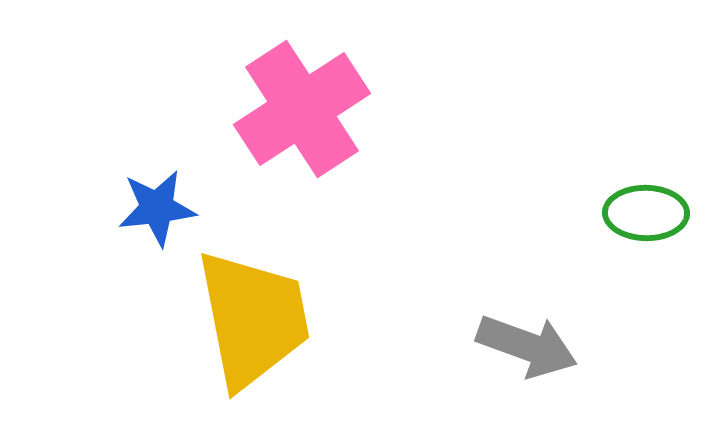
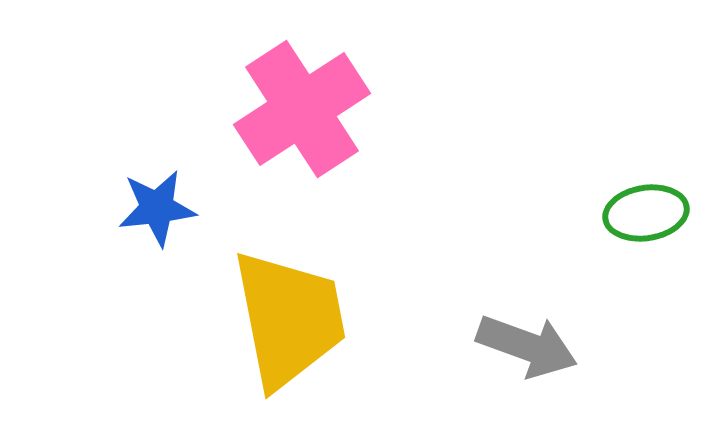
green ellipse: rotated 10 degrees counterclockwise
yellow trapezoid: moved 36 px right
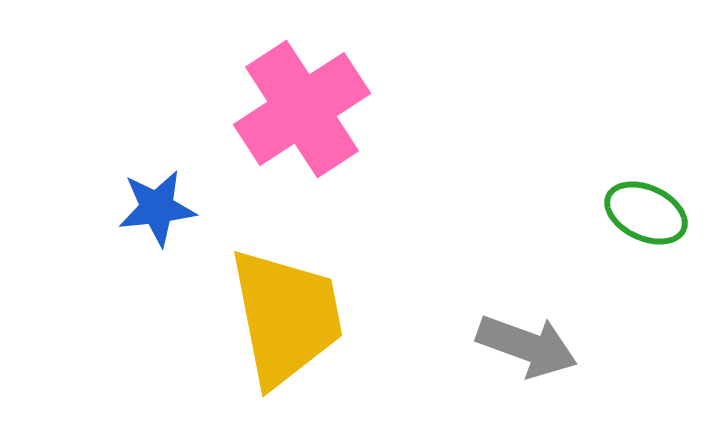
green ellipse: rotated 34 degrees clockwise
yellow trapezoid: moved 3 px left, 2 px up
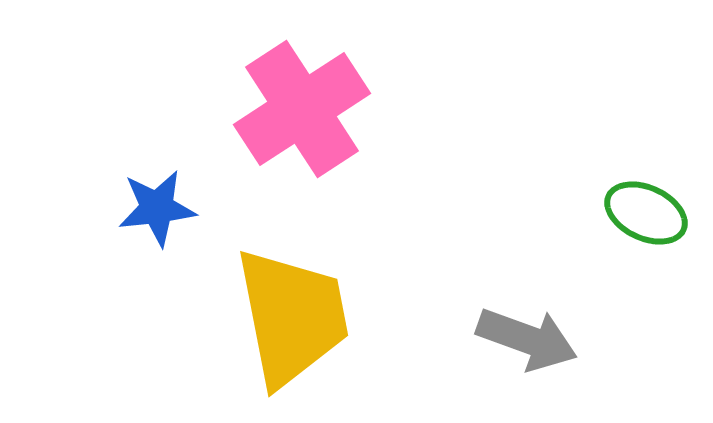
yellow trapezoid: moved 6 px right
gray arrow: moved 7 px up
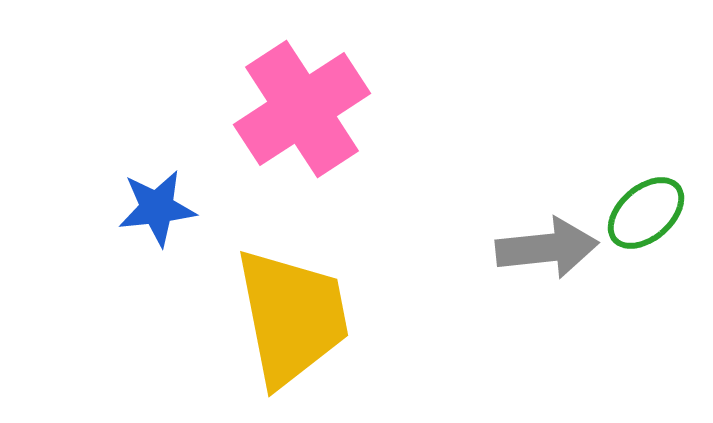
green ellipse: rotated 66 degrees counterclockwise
gray arrow: moved 20 px right, 91 px up; rotated 26 degrees counterclockwise
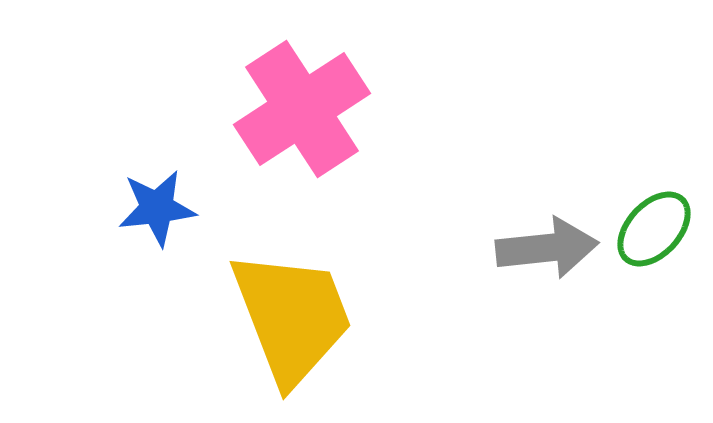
green ellipse: moved 8 px right, 16 px down; rotated 6 degrees counterclockwise
yellow trapezoid: rotated 10 degrees counterclockwise
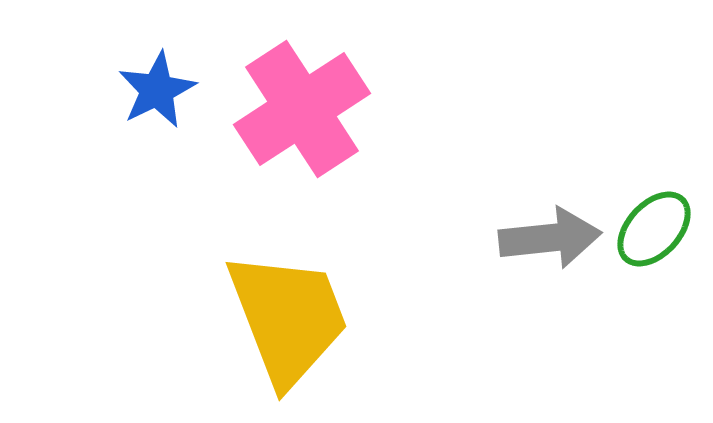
blue star: moved 118 px up; rotated 20 degrees counterclockwise
gray arrow: moved 3 px right, 10 px up
yellow trapezoid: moved 4 px left, 1 px down
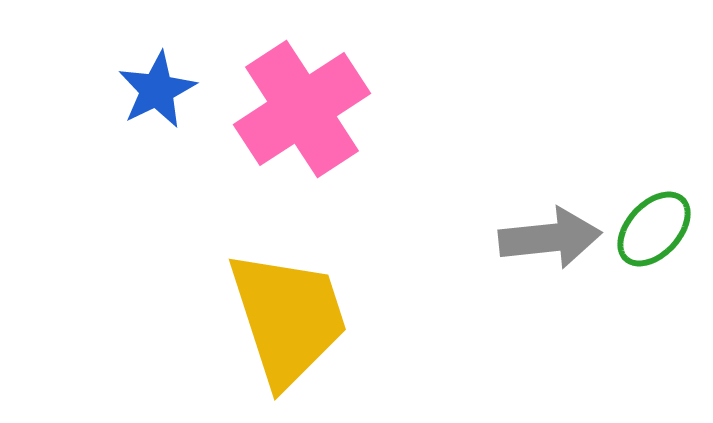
yellow trapezoid: rotated 3 degrees clockwise
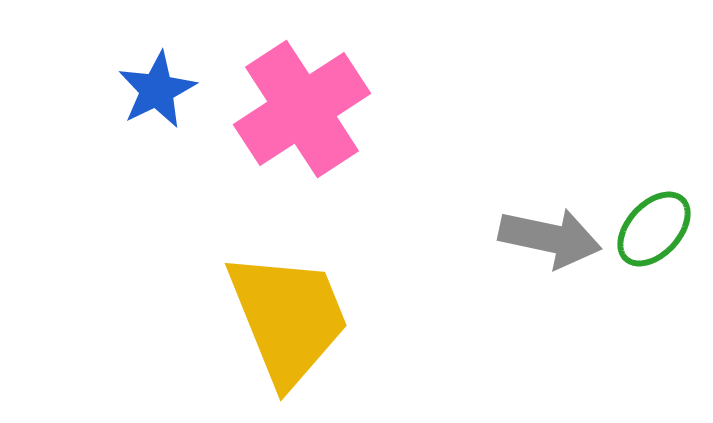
gray arrow: rotated 18 degrees clockwise
yellow trapezoid: rotated 4 degrees counterclockwise
